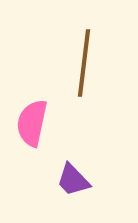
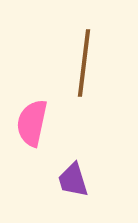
purple trapezoid: rotated 27 degrees clockwise
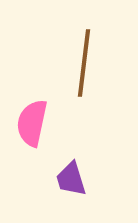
purple trapezoid: moved 2 px left, 1 px up
